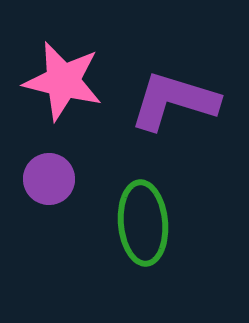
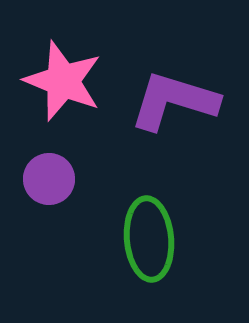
pink star: rotated 8 degrees clockwise
green ellipse: moved 6 px right, 16 px down
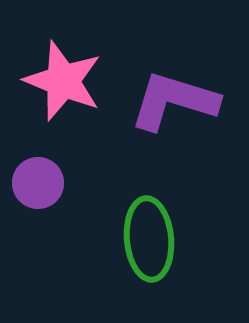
purple circle: moved 11 px left, 4 px down
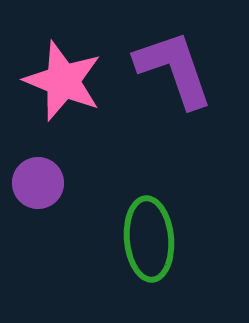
purple L-shape: moved 32 px up; rotated 54 degrees clockwise
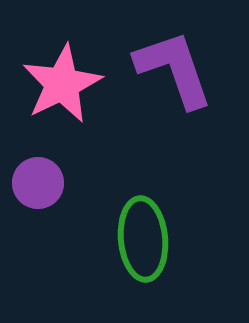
pink star: moved 1 px left, 3 px down; rotated 24 degrees clockwise
green ellipse: moved 6 px left
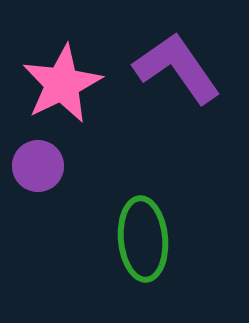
purple L-shape: moved 3 px right, 1 px up; rotated 16 degrees counterclockwise
purple circle: moved 17 px up
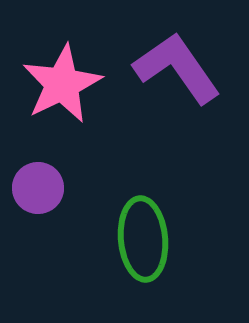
purple circle: moved 22 px down
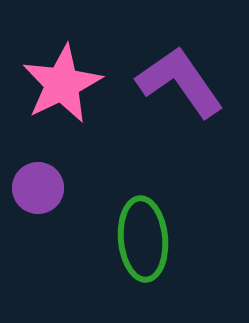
purple L-shape: moved 3 px right, 14 px down
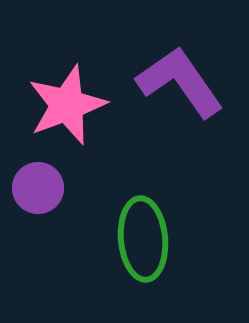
pink star: moved 5 px right, 21 px down; rotated 6 degrees clockwise
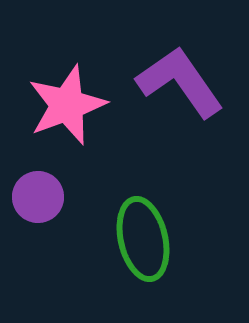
purple circle: moved 9 px down
green ellipse: rotated 8 degrees counterclockwise
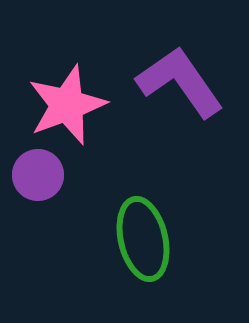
purple circle: moved 22 px up
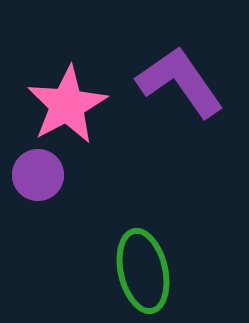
pink star: rotated 8 degrees counterclockwise
green ellipse: moved 32 px down
